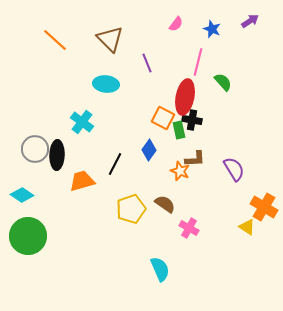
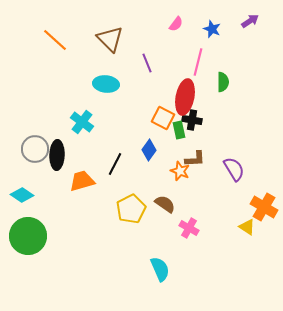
green semicircle: rotated 42 degrees clockwise
yellow pentagon: rotated 8 degrees counterclockwise
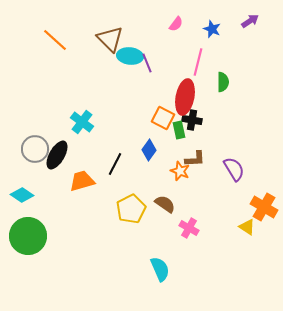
cyan ellipse: moved 24 px right, 28 px up
black ellipse: rotated 28 degrees clockwise
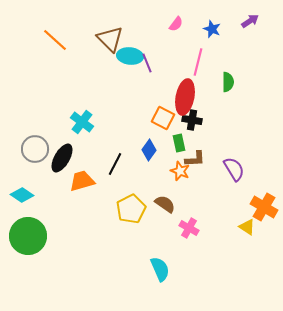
green semicircle: moved 5 px right
green rectangle: moved 13 px down
black ellipse: moved 5 px right, 3 px down
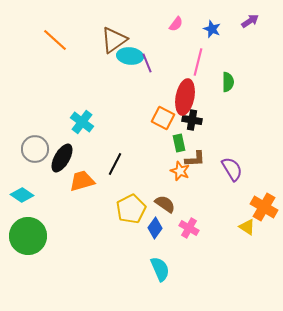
brown triangle: moved 4 px right, 1 px down; rotated 40 degrees clockwise
blue diamond: moved 6 px right, 78 px down
purple semicircle: moved 2 px left
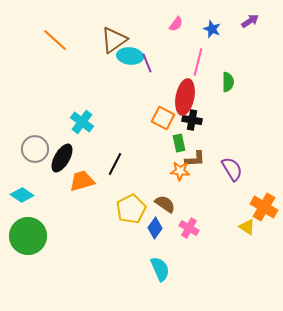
orange star: rotated 18 degrees counterclockwise
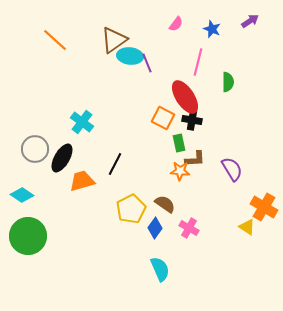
red ellipse: rotated 44 degrees counterclockwise
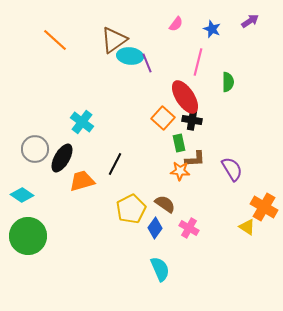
orange square: rotated 15 degrees clockwise
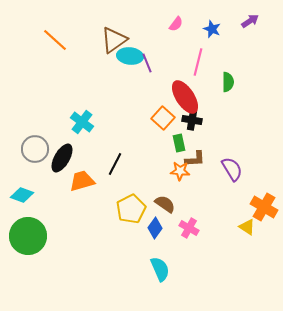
cyan diamond: rotated 15 degrees counterclockwise
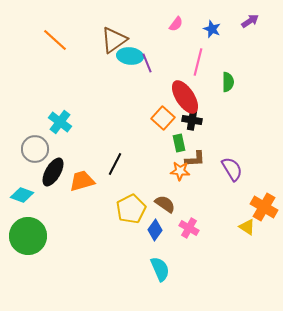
cyan cross: moved 22 px left
black ellipse: moved 9 px left, 14 px down
blue diamond: moved 2 px down
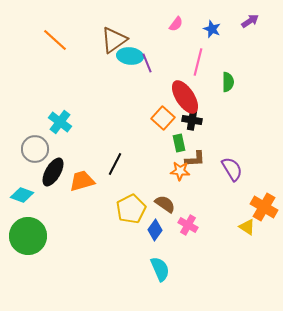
pink cross: moved 1 px left, 3 px up
